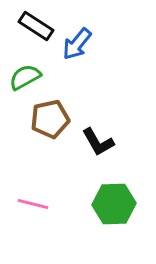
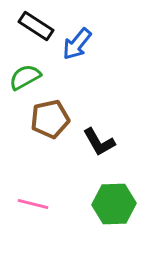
black L-shape: moved 1 px right
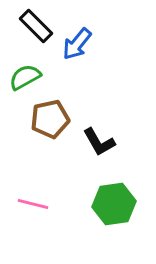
black rectangle: rotated 12 degrees clockwise
green hexagon: rotated 6 degrees counterclockwise
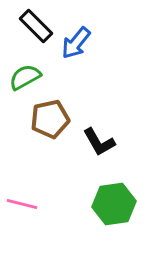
blue arrow: moved 1 px left, 1 px up
pink line: moved 11 px left
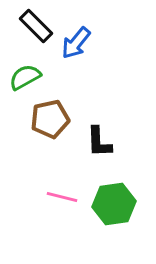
black L-shape: rotated 28 degrees clockwise
pink line: moved 40 px right, 7 px up
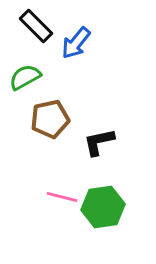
black L-shape: rotated 80 degrees clockwise
green hexagon: moved 11 px left, 3 px down
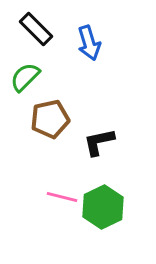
black rectangle: moved 3 px down
blue arrow: moved 13 px right; rotated 56 degrees counterclockwise
green semicircle: rotated 16 degrees counterclockwise
green hexagon: rotated 18 degrees counterclockwise
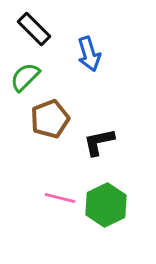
black rectangle: moved 2 px left
blue arrow: moved 11 px down
brown pentagon: rotated 9 degrees counterclockwise
pink line: moved 2 px left, 1 px down
green hexagon: moved 3 px right, 2 px up
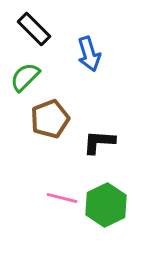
black L-shape: rotated 16 degrees clockwise
pink line: moved 2 px right
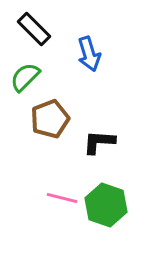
green hexagon: rotated 15 degrees counterclockwise
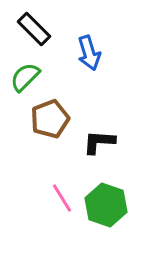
blue arrow: moved 1 px up
pink line: rotated 44 degrees clockwise
